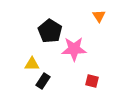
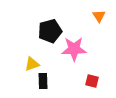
black pentagon: rotated 25 degrees clockwise
yellow triangle: rotated 21 degrees counterclockwise
black rectangle: rotated 35 degrees counterclockwise
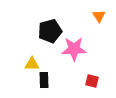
yellow triangle: rotated 21 degrees clockwise
black rectangle: moved 1 px right, 1 px up
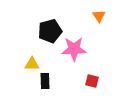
black rectangle: moved 1 px right, 1 px down
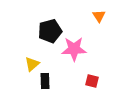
yellow triangle: rotated 42 degrees counterclockwise
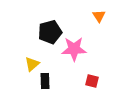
black pentagon: moved 1 px down
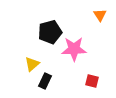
orange triangle: moved 1 px right, 1 px up
black rectangle: rotated 28 degrees clockwise
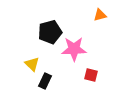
orange triangle: rotated 48 degrees clockwise
yellow triangle: rotated 35 degrees counterclockwise
red square: moved 1 px left, 6 px up
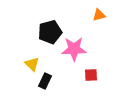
orange triangle: moved 1 px left
red square: rotated 16 degrees counterclockwise
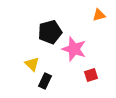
pink star: rotated 20 degrees clockwise
red square: rotated 16 degrees counterclockwise
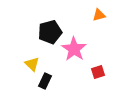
pink star: rotated 15 degrees clockwise
red square: moved 7 px right, 3 px up
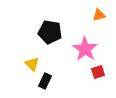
black pentagon: rotated 25 degrees clockwise
pink star: moved 11 px right
